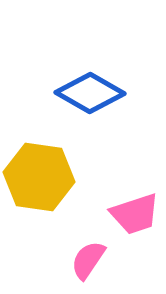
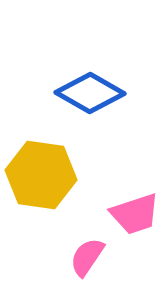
yellow hexagon: moved 2 px right, 2 px up
pink semicircle: moved 1 px left, 3 px up
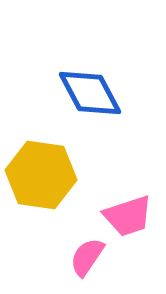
blue diamond: rotated 32 degrees clockwise
pink trapezoid: moved 7 px left, 2 px down
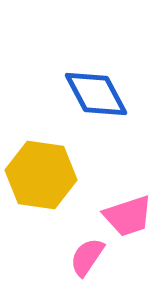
blue diamond: moved 6 px right, 1 px down
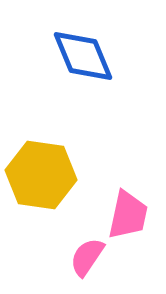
blue diamond: moved 13 px left, 38 px up; rotated 6 degrees clockwise
pink trapezoid: moved 1 px up; rotated 60 degrees counterclockwise
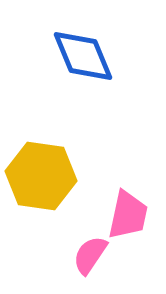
yellow hexagon: moved 1 px down
pink semicircle: moved 3 px right, 2 px up
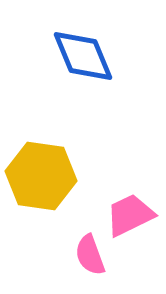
pink trapezoid: moved 2 px right; rotated 128 degrees counterclockwise
pink semicircle: rotated 54 degrees counterclockwise
